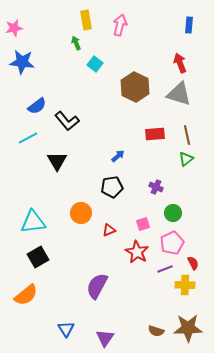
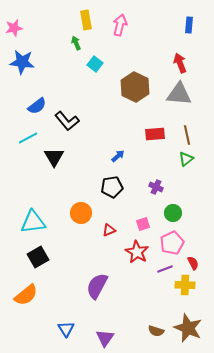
gray triangle: rotated 12 degrees counterclockwise
black triangle: moved 3 px left, 4 px up
brown star: rotated 24 degrees clockwise
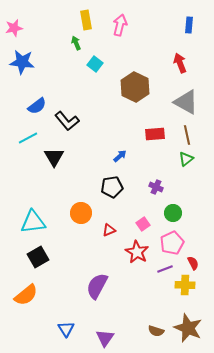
gray triangle: moved 7 px right, 8 px down; rotated 24 degrees clockwise
blue arrow: moved 2 px right
pink square: rotated 16 degrees counterclockwise
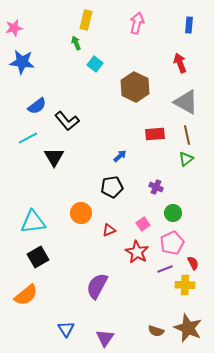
yellow rectangle: rotated 24 degrees clockwise
pink arrow: moved 17 px right, 2 px up
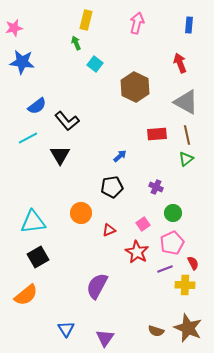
red rectangle: moved 2 px right
black triangle: moved 6 px right, 2 px up
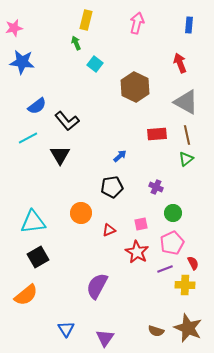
pink square: moved 2 px left; rotated 24 degrees clockwise
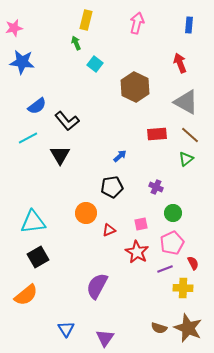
brown line: moved 3 px right; rotated 36 degrees counterclockwise
orange circle: moved 5 px right
yellow cross: moved 2 px left, 3 px down
brown semicircle: moved 3 px right, 3 px up
